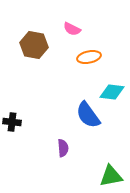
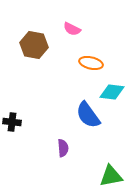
orange ellipse: moved 2 px right, 6 px down; rotated 25 degrees clockwise
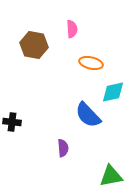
pink semicircle: rotated 120 degrees counterclockwise
cyan diamond: moved 1 px right; rotated 20 degrees counterclockwise
blue semicircle: rotated 8 degrees counterclockwise
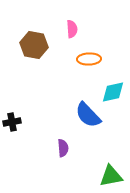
orange ellipse: moved 2 px left, 4 px up; rotated 15 degrees counterclockwise
black cross: rotated 18 degrees counterclockwise
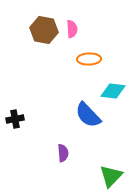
brown hexagon: moved 10 px right, 15 px up
cyan diamond: moved 1 px up; rotated 20 degrees clockwise
black cross: moved 3 px right, 3 px up
purple semicircle: moved 5 px down
green triangle: rotated 35 degrees counterclockwise
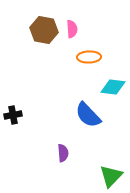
orange ellipse: moved 2 px up
cyan diamond: moved 4 px up
black cross: moved 2 px left, 4 px up
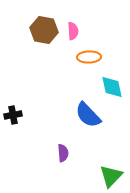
pink semicircle: moved 1 px right, 2 px down
cyan diamond: moved 1 px left; rotated 70 degrees clockwise
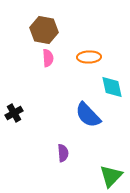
pink semicircle: moved 25 px left, 27 px down
black cross: moved 1 px right, 2 px up; rotated 18 degrees counterclockwise
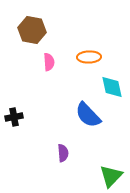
brown hexagon: moved 12 px left
pink semicircle: moved 1 px right, 4 px down
black cross: moved 4 px down; rotated 18 degrees clockwise
